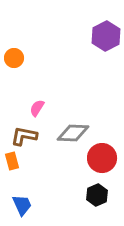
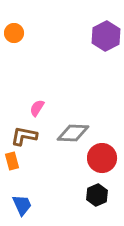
orange circle: moved 25 px up
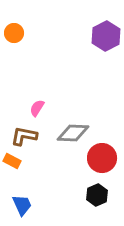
orange rectangle: rotated 48 degrees counterclockwise
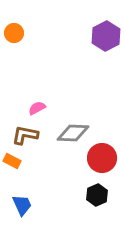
pink semicircle: rotated 30 degrees clockwise
brown L-shape: moved 1 px right, 1 px up
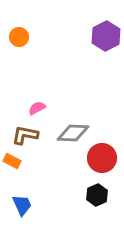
orange circle: moved 5 px right, 4 px down
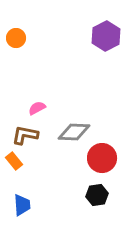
orange circle: moved 3 px left, 1 px down
gray diamond: moved 1 px right, 1 px up
orange rectangle: moved 2 px right; rotated 24 degrees clockwise
black hexagon: rotated 15 degrees clockwise
blue trapezoid: rotated 20 degrees clockwise
